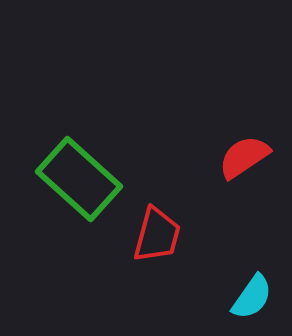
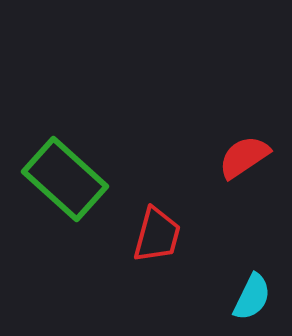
green rectangle: moved 14 px left
cyan semicircle: rotated 9 degrees counterclockwise
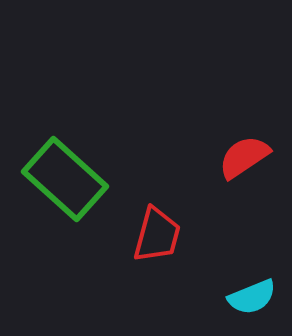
cyan semicircle: rotated 42 degrees clockwise
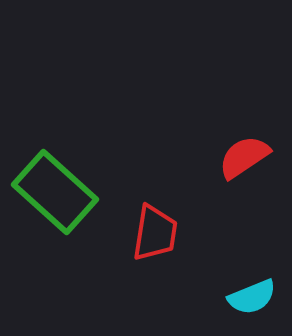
green rectangle: moved 10 px left, 13 px down
red trapezoid: moved 2 px left, 2 px up; rotated 6 degrees counterclockwise
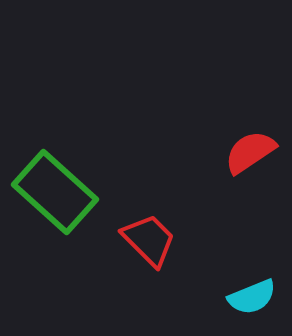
red semicircle: moved 6 px right, 5 px up
red trapezoid: moved 6 px left, 7 px down; rotated 54 degrees counterclockwise
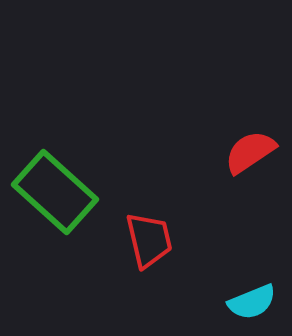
red trapezoid: rotated 32 degrees clockwise
cyan semicircle: moved 5 px down
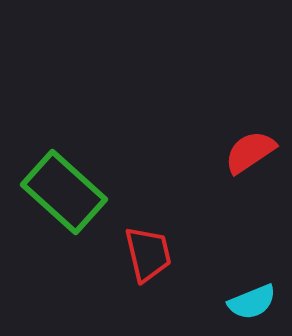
green rectangle: moved 9 px right
red trapezoid: moved 1 px left, 14 px down
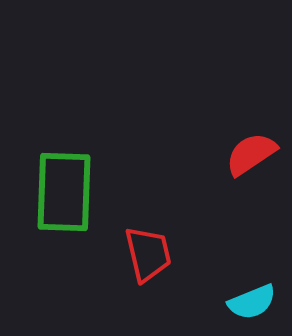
red semicircle: moved 1 px right, 2 px down
green rectangle: rotated 50 degrees clockwise
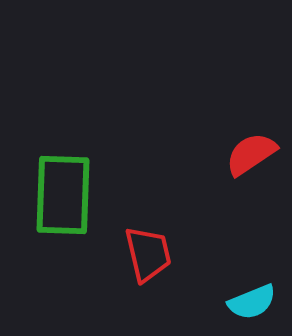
green rectangle: moved 1 px left, 3 px down
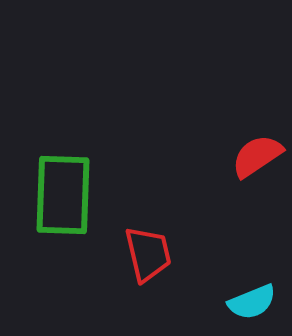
red semicircle: moved 6 px right, 2 px down
